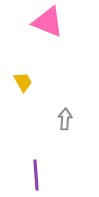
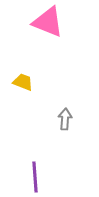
yellow trapezoid: rotated 40 degrees counterclockwise
purple line: moved 1 px left, 2 px down
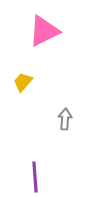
pink triangle: moved 4 px left, 9 px down; rotated 48 degrees counterclockwise
yellow trapezoid: rotated 70 degrees counterclockwise
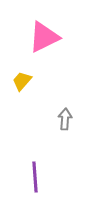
pink triangle: moved 6 px down
yellow trapezoid: moved 1 px left, 1 px up
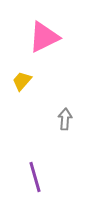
purple line: rotated 12 degrees counterclockwise
